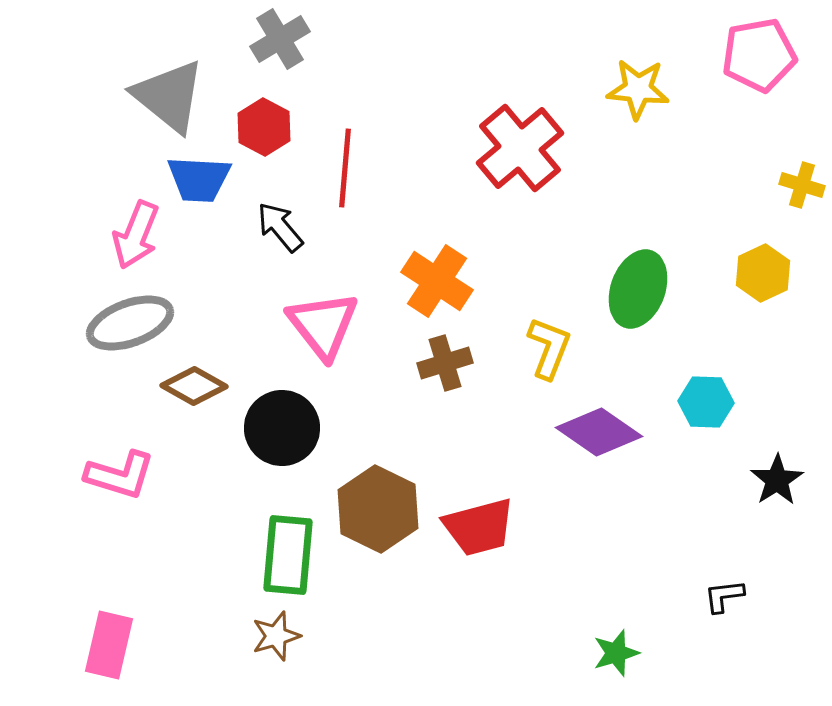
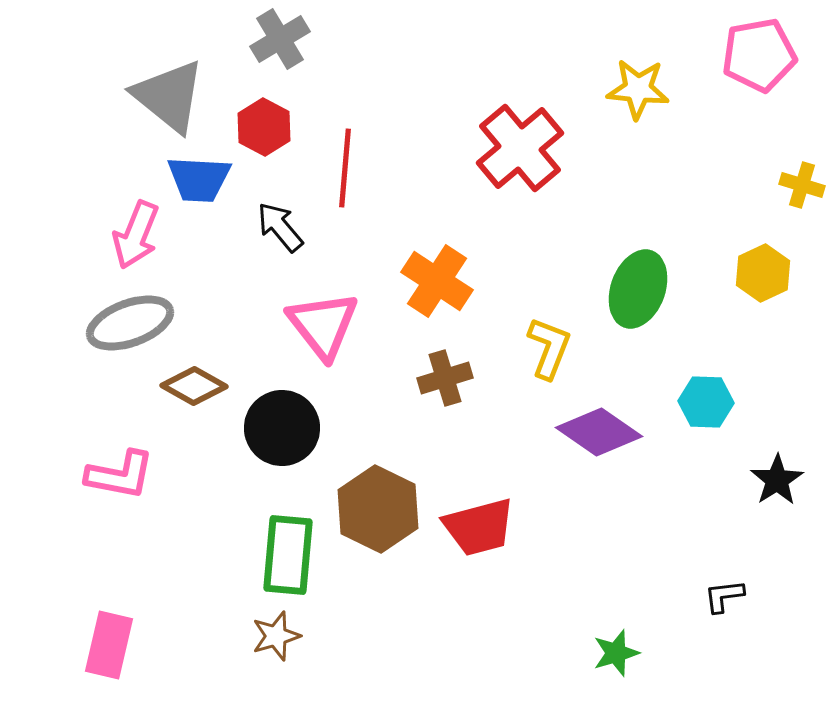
brown cross: moved 15 px down
pink L-shape: rotated 6 degrees counterclockwise
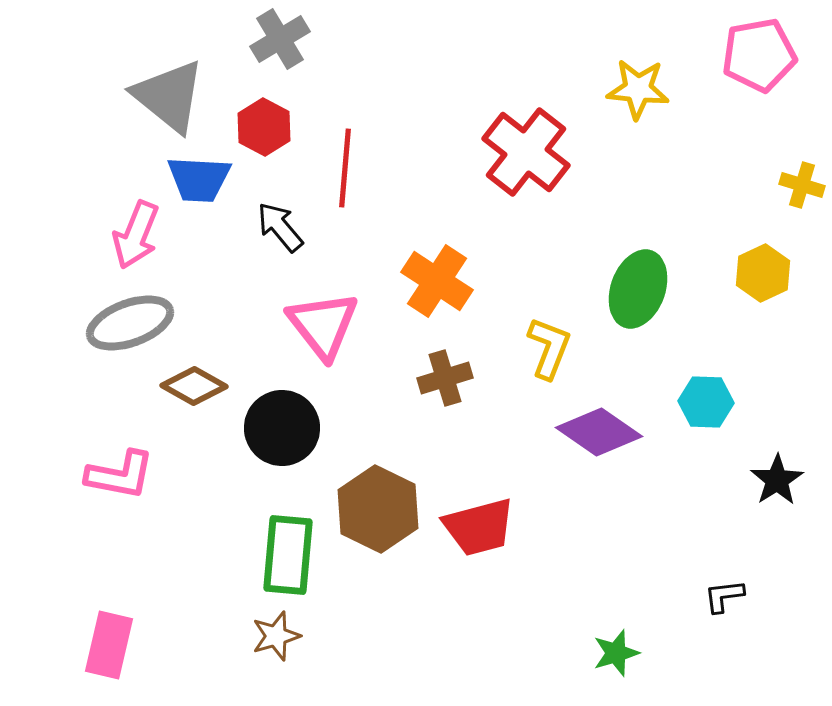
red cross: moved 6 px right, 4 px down; rotated 12 degrees counterclockwise
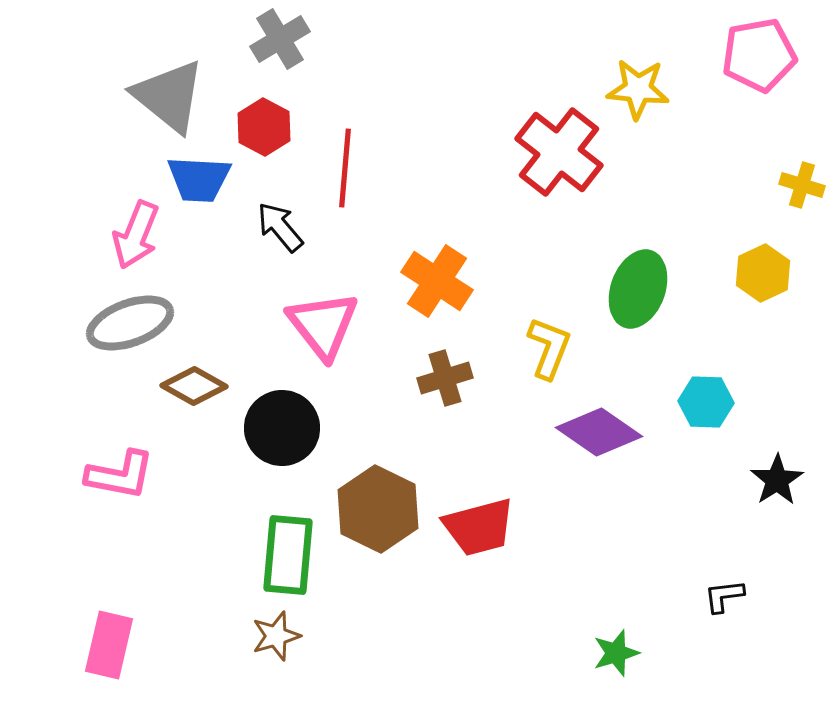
red cross: moved 33 px right
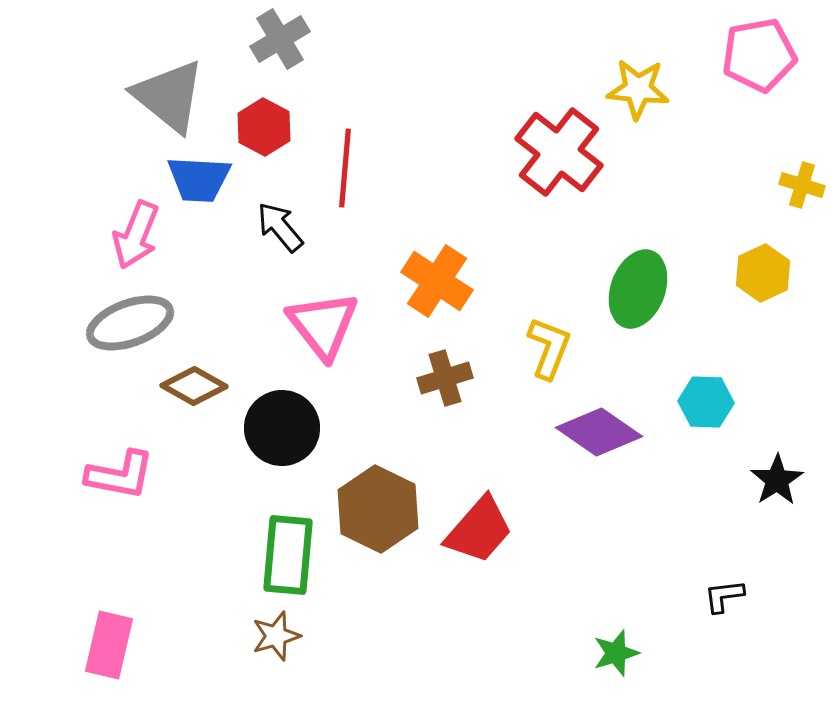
red trapezoid: moved 3 px down; rotated 34 degrees counterclockwise
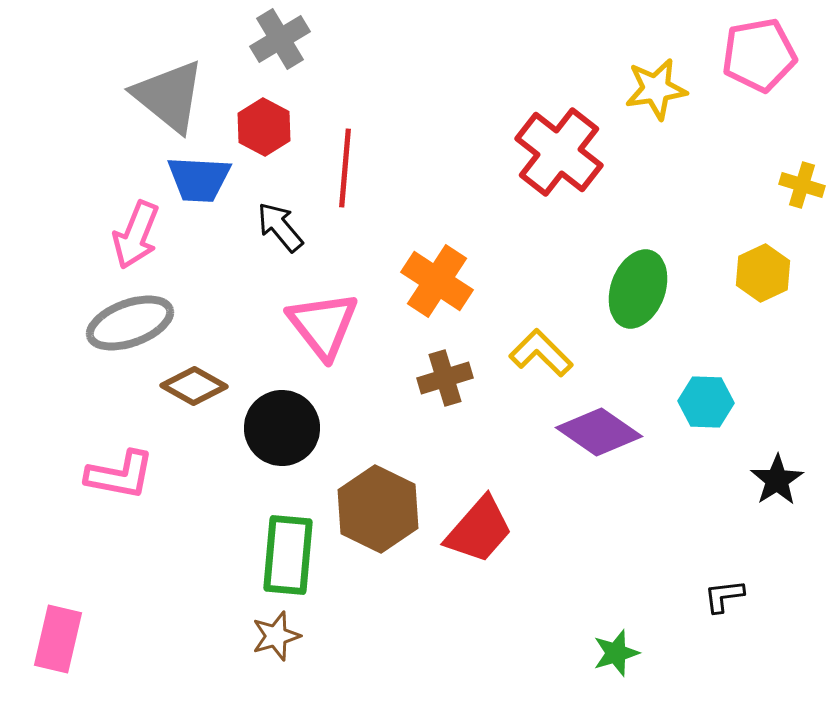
yellow star: moved 18 px right; rotated 14 degrees counterclockwise
yellow L-shape: moved 8 px left, 5 px down; rotated 66 degrees counterclockwise
pink rectangle: moved 51 px left, 6 px up
